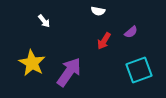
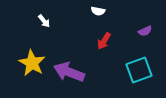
purple semicircle: moved 14 px right, 1 px up; rotated 16 degrees clockwise
purple arrow: rotated 104 degrees counterclockwise
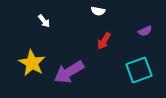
purple arrow: rotated 52 degrees counterclockwise
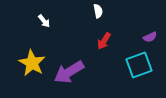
white semicircle: rotated 112 degrees counterclockwise
purple semicircle: moved 5 px right, 6 px down
cyan square: moved 5 px up
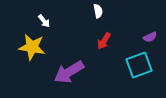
yellow star: moved 16 px up; rotated 20 degrees counterclockwise
